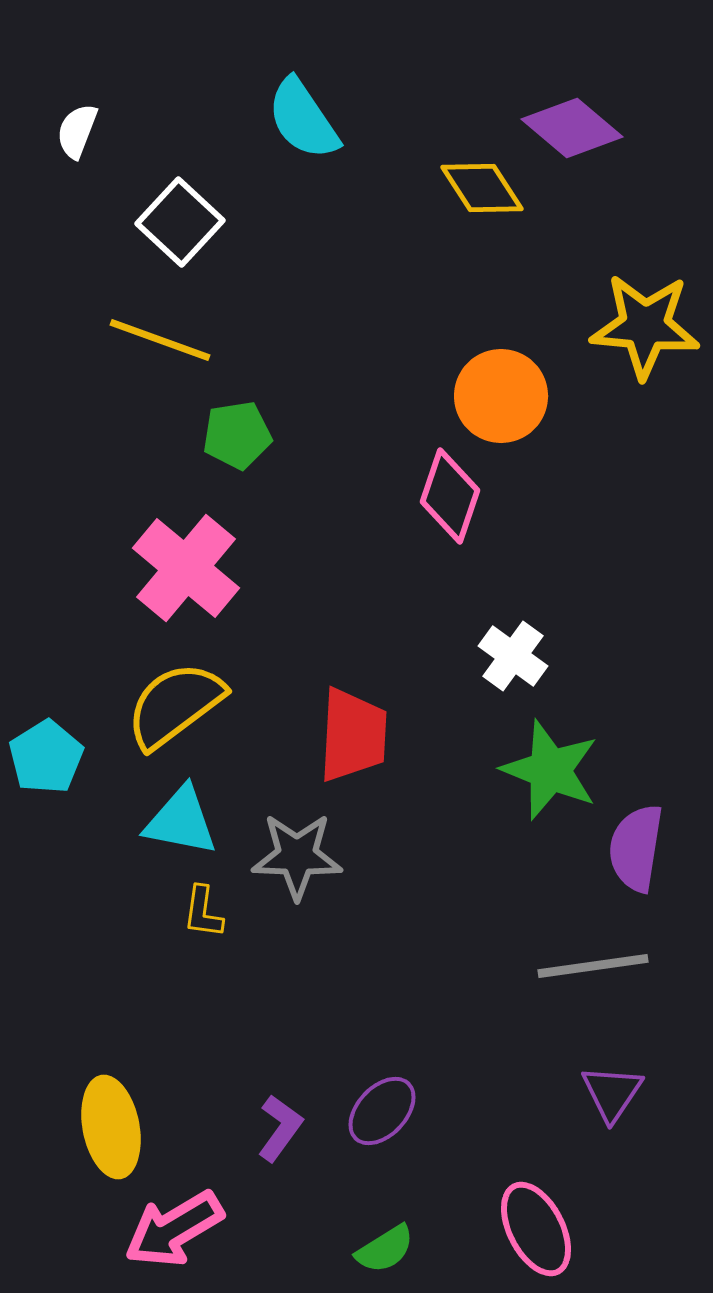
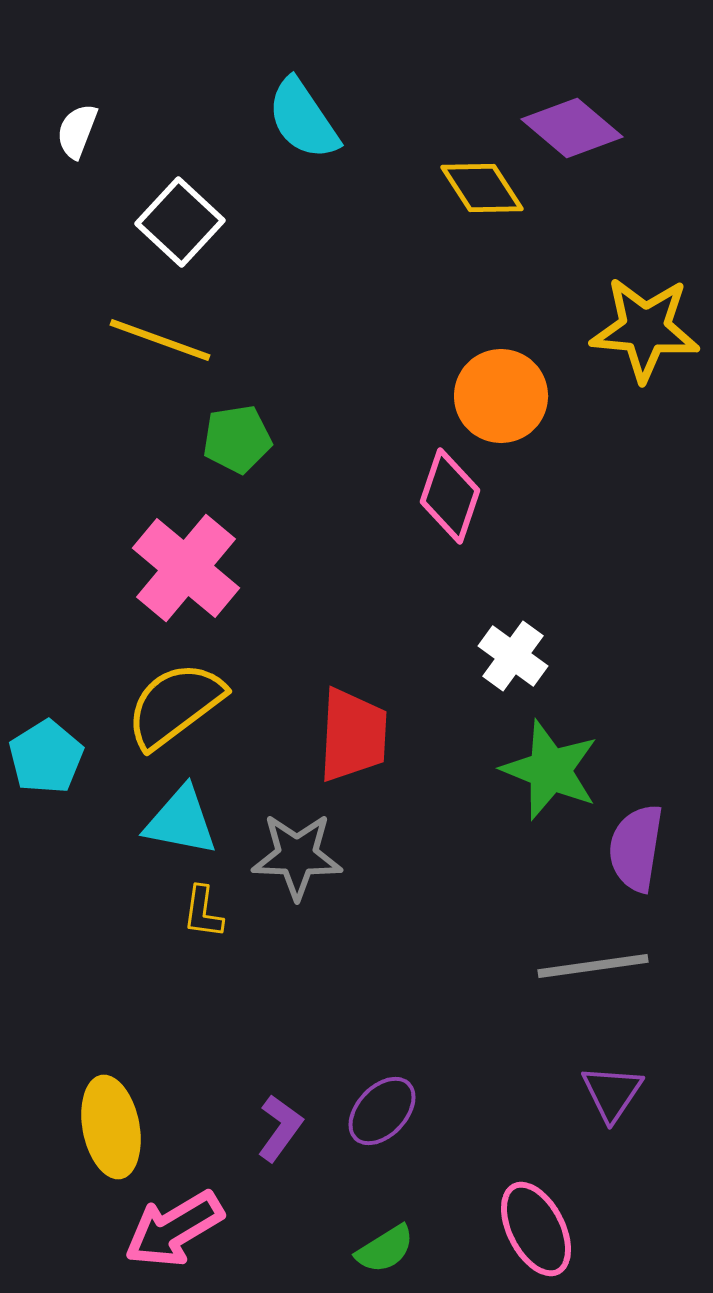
yellow star: moved 3 px down
green pentagon: moved 4 px down
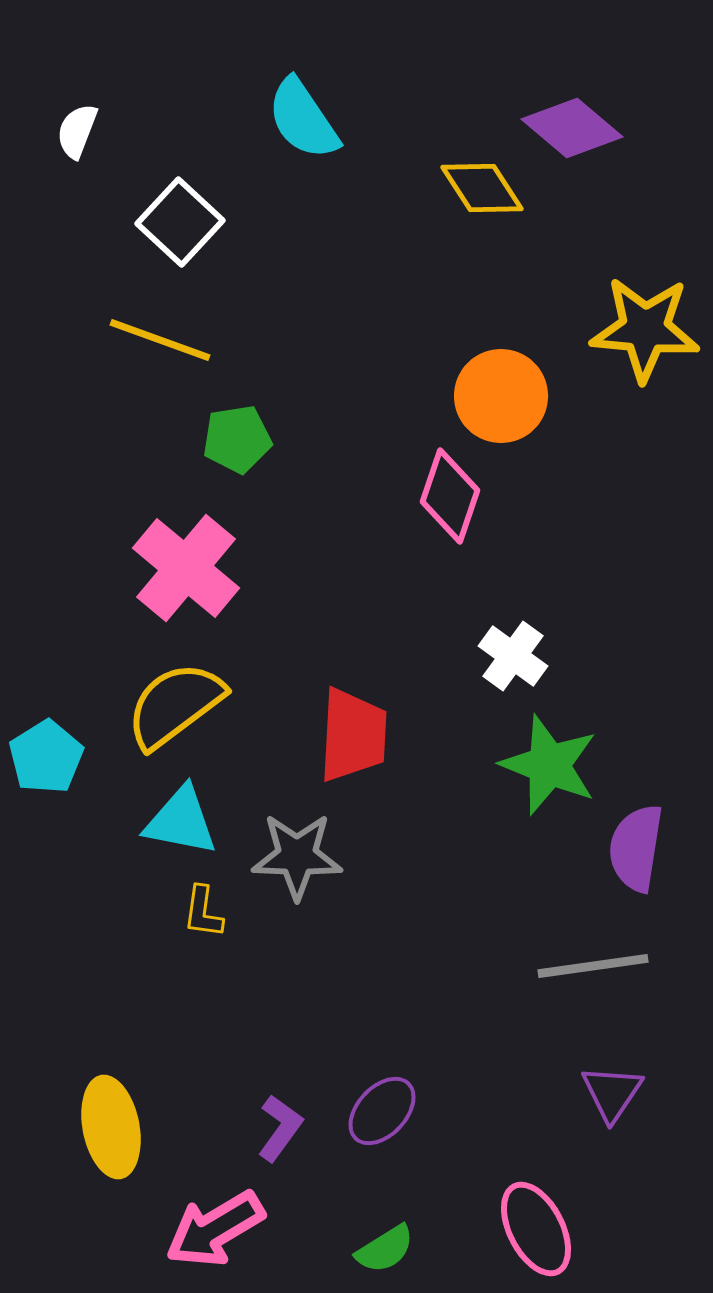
green star: moved 1 px left, 5 px up
pink arrow: moved 41 px right
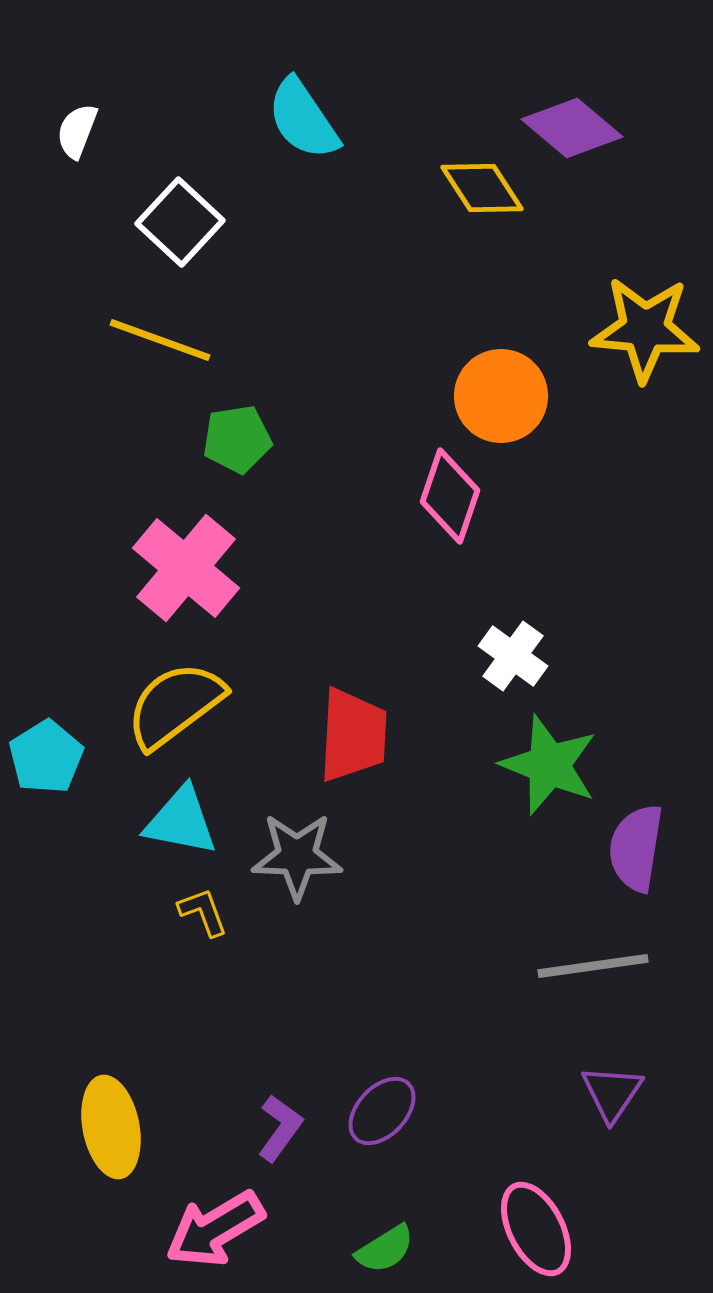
yellow L-shape: rotated 152 degrees clockwise
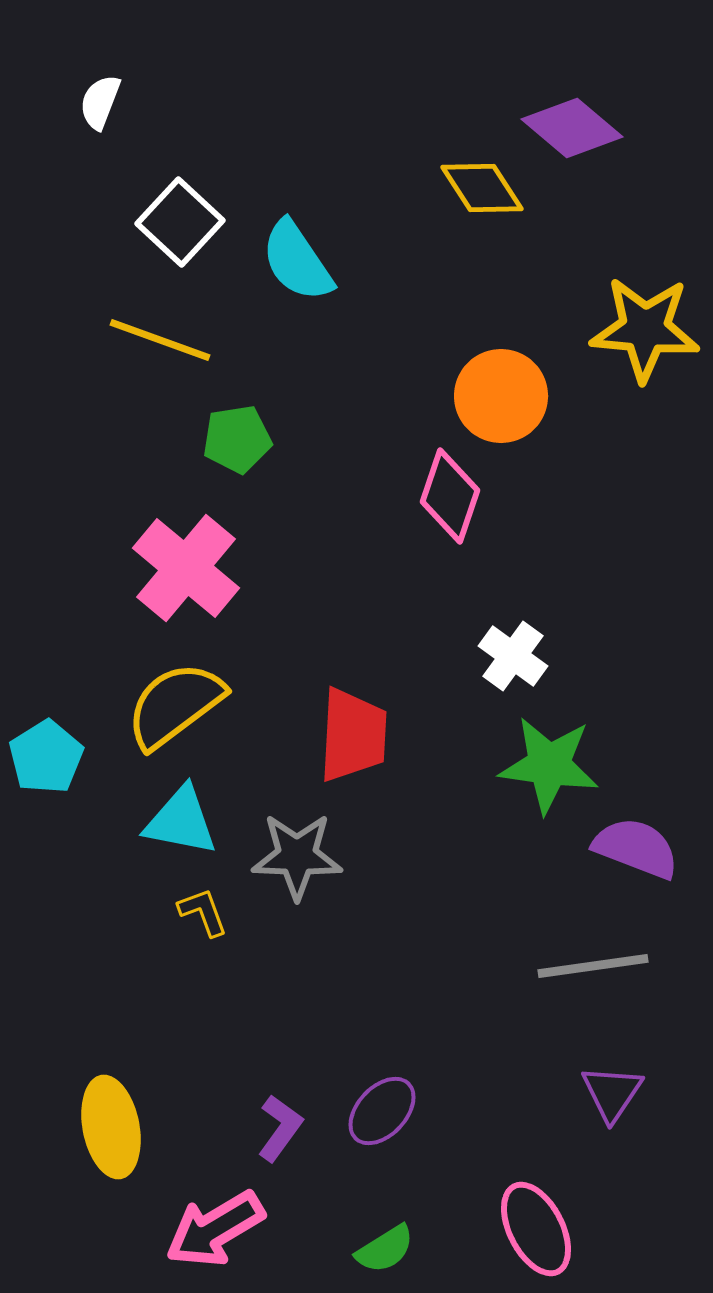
cyan semicircle: moved 6 px left, 142 px down
white semicircle: moved 23 px right, 29 px up
green star: rotated 14 degrees counterclockwise
purple semicircle: rotated 102 degrees clockwise
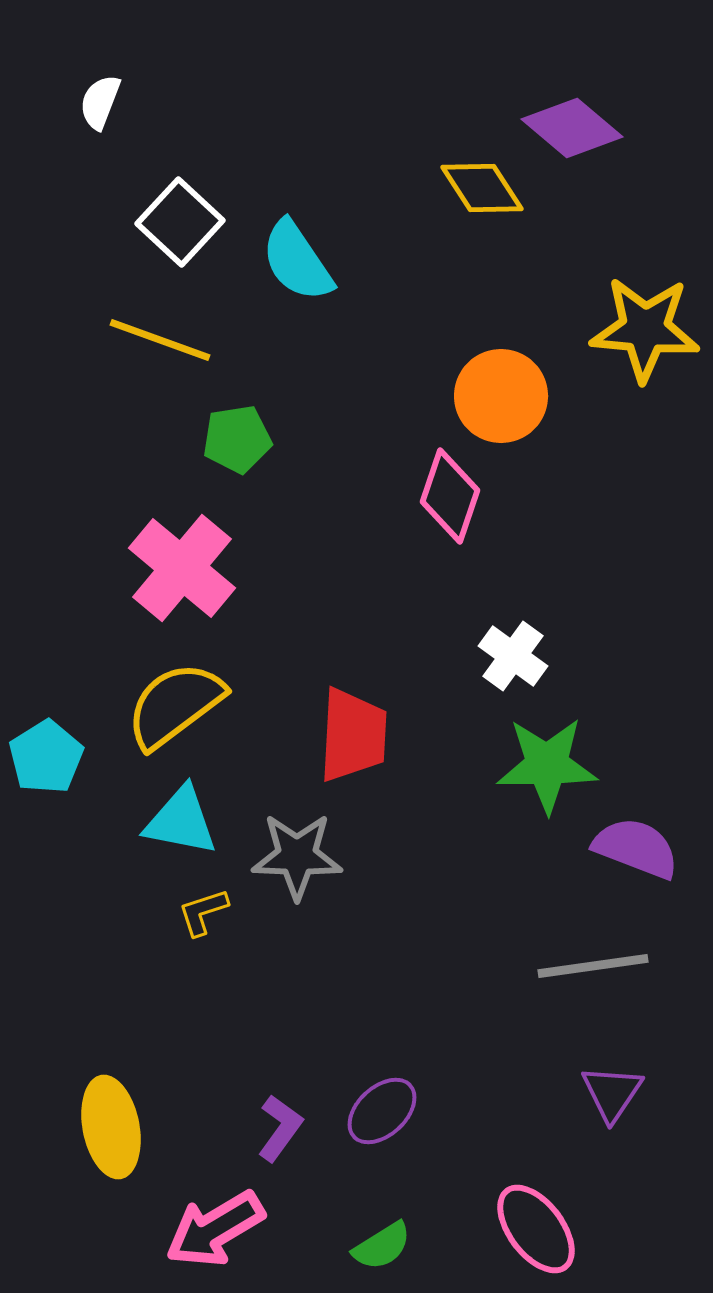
pink cross: moved 4 px left
green star: moved 2 px left; rotated 8 degrees counterclockwise
yellow L-shape: rotated 88 degrees counterclockwise
purple ellipse: rotated 4 degrees clockwise
pink ellipse: rotated 10 degrees counterclockwise
green semicircle: moved 3 px left, 3 px up
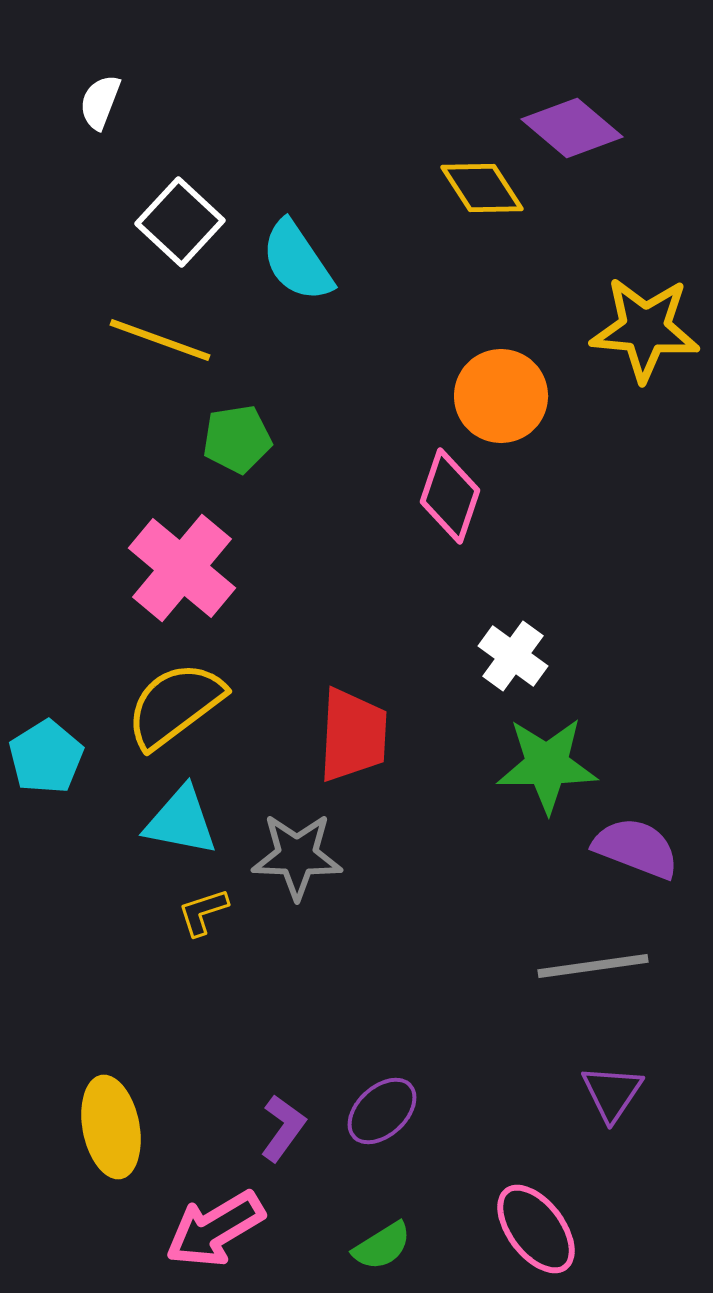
purple L-shape: moved 3 px right
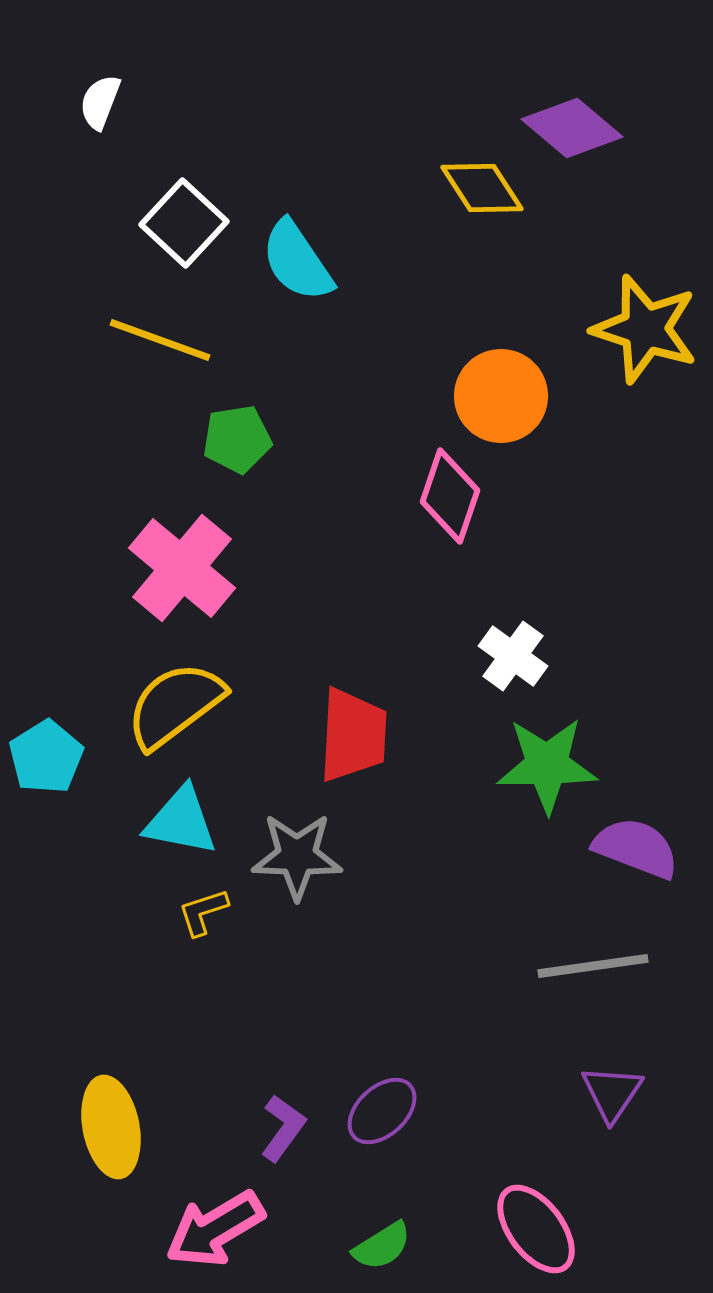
white square: moved 4 px right, 1 px down
yellow star: rotated 13 degrees clockwise
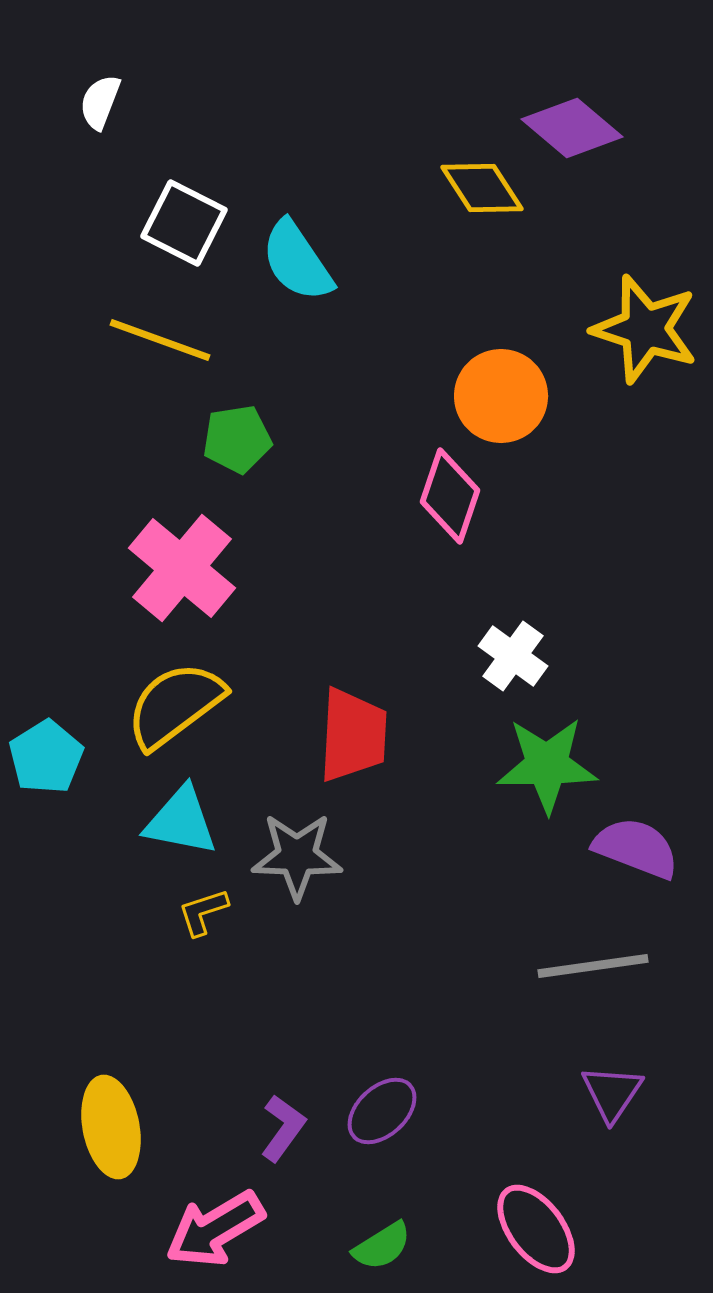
white square: rotated 16 degrees counterclockwise
